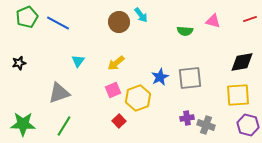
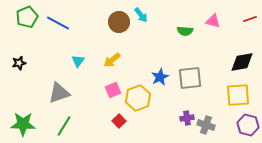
yellow arrow: moved 4 px left, 3 px up
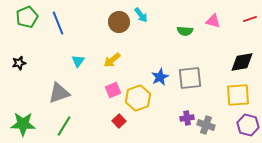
blue line: rotated 40 degrees clockwise
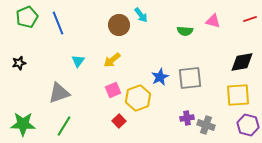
brown circle: moved 3 px down
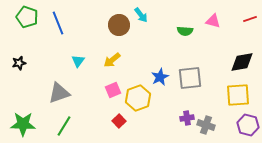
green pentagon: rotated 30 degrees counterclockwise
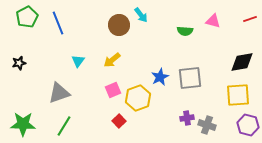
green pentagon: rotated 25 degrees clockwise
gray cross: moved 1 px right
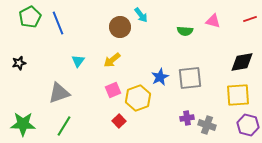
green pentagon: moved 3 px right
brown circle: moved 1 px right, 2 px down
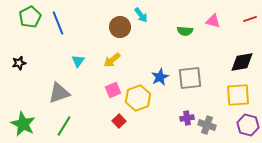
green star: rotated 25 degrees clockwise
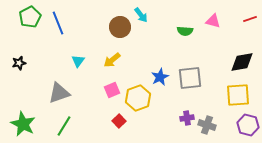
pink square: moved 1 px left
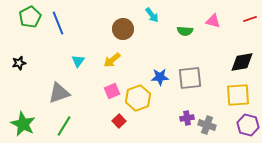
cyan arrow: moved 11 px right
brown circle: moved 3 px right, 2 px down
blue star: rotated 24 degrees clockwise
pink square: moved 1 px down
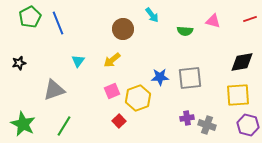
gray triangle: moved 5 px left, 3 px up
